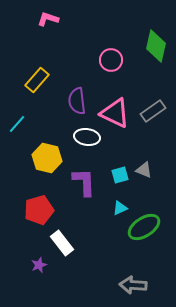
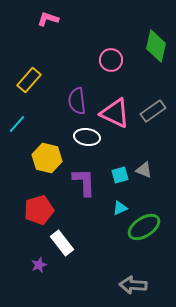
yellow rectangle: moved 8 px left
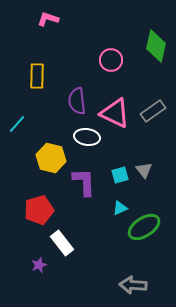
yellow rectangle: moved 8 px right, 4 px up; rotated 40 degrees counterclockwise
yellow hexagon: moved 4 px right
gray triangle: rotated 30 degrees clockwise
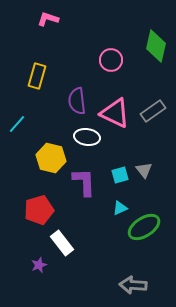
yellow rectangle: rotated 15 degrees clockwise
